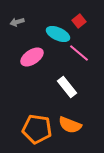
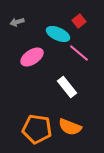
orange semicircle: moved 2 px down
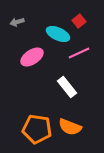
pink line: rotated 65 degrees counterclockwise
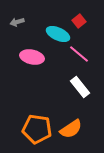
pink line: moved 1 px down; rotated 65 degrees clockwise
pink ellipse: rotated 45 degrees clockwise
white rectangle: moved 13 px right
orange semicircle: moved 1 px right, 2 px down; rotated 55 degrees counterclockwise
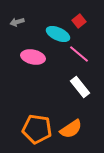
pink ellipse: moved 1 px right
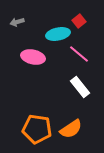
cyan ellipse: rotated 35 degrees counterclockwise
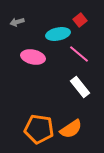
red square: moved 1 px right, 1 px up
orange pentagon: moved 2 px right
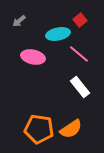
gray arrow: moved 2 px right, 1 px up; rotated 24 degrees counterclockwise
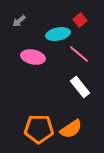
orange pentagon: rotated 8 degrees counterclockwise
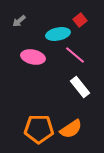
pink line: moved 4 px left, 1 px down
